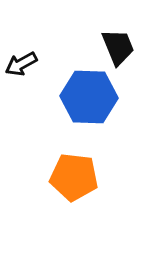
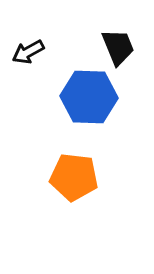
black arrow: moved 7 px right, 12 px up
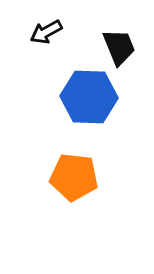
black trapezoid: moved 1 px right
black arrow: moved 18 px right, 20 px up
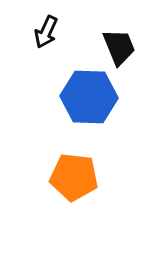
black arrow: rotated 36 degrees counterclockwise
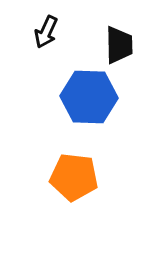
black trapezoid: moved 2 px up; rotated 21 degrees clockwise
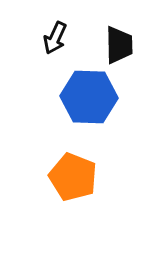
black arrow: moved 9 px right, 6 px down
orange pentagon: moved 1 px left; rotated 15 degrees clockwise
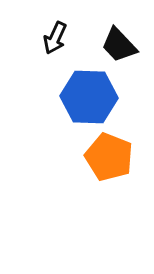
black trapezoid: rotated 138 degrees clockwise
orange pentagon: moved 36 px right, 20 px up
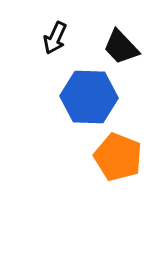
black trapezoid: moved 2 px right, 2 px down
orange pentagon: moved 9 px right
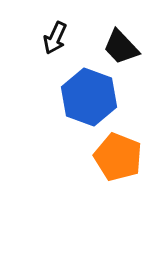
blue hexagon: rotated 18 degrees clockwise
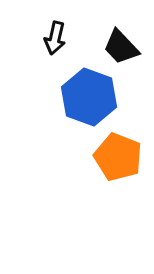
black arrow: rotated 12 degrees counterclockwise
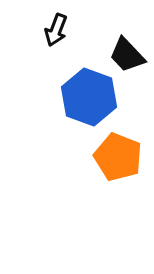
black arrow: moved 1 px right, 8 px up; rotated 8 degrees clockwise
black trapezoid: moved 6 px right, 8 px down
